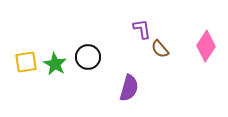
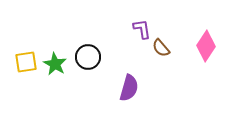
brown semicircle: moved 1 px right, 1 px up
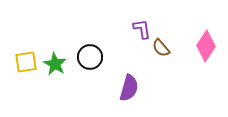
black circle: moved 2 px right
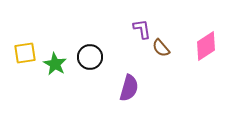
pink diamond: rotated 24 degrees clockwise
yellow square: moved 1 px left, 9 px up
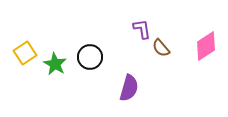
yellow square: rotated 25 degrees counterclockwise
